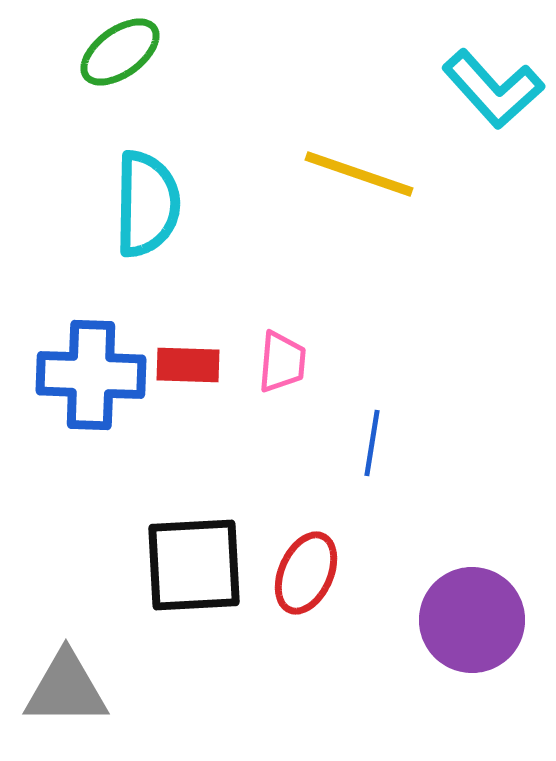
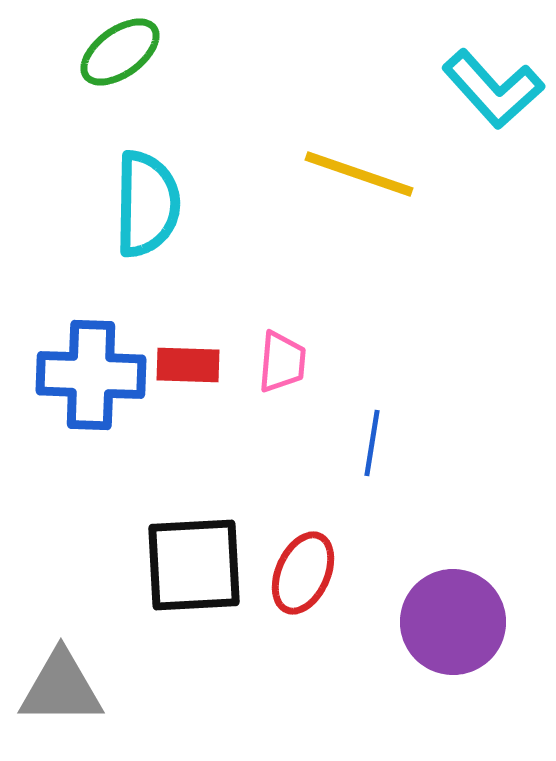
red ellipse: moved 3 px left
purple circle: moved 19 px left, 2 px down
gray triangle: moved 5 px left, 1 px up
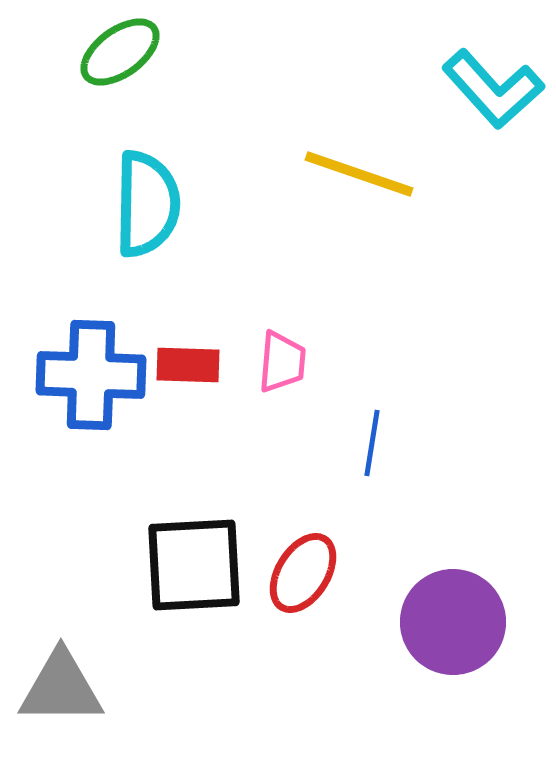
red ellipse: rotated 8 degrees clockwise
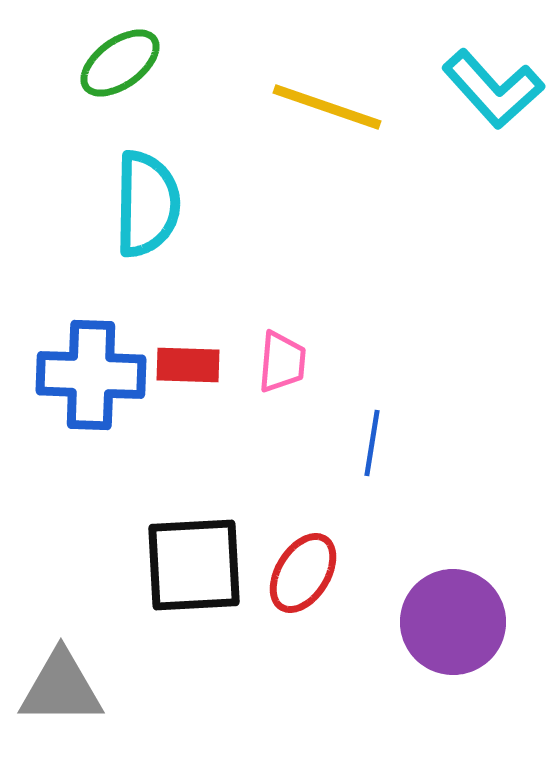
green ellipse: moved 11 px down
yellow line: moved 32 px left, 67 px up
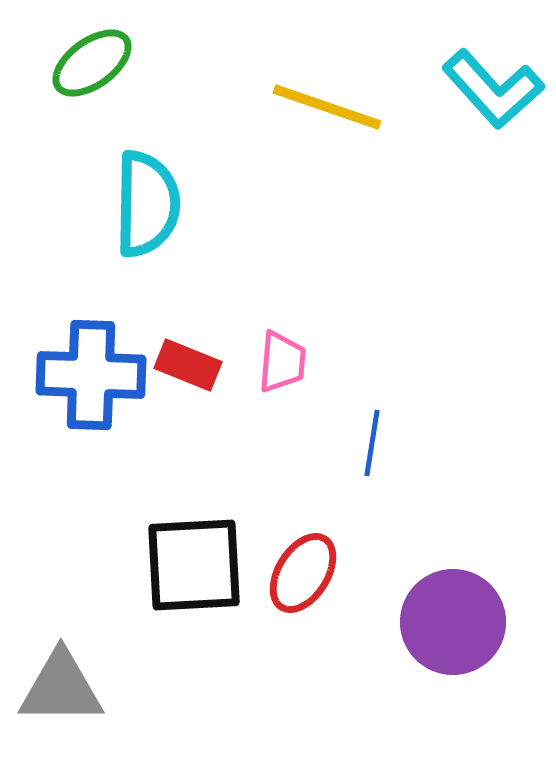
green ellipse: moved 28 px left
red rectangle: rotated 20 degrees clockwise
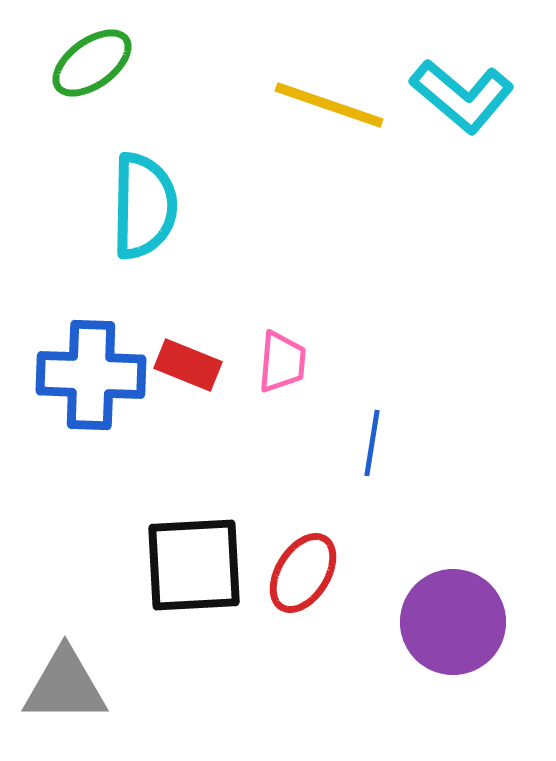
cyan L-shape: moved 31 px left, 7 px down; rotated 8 degrees counterclockwise
yellow line: moved 2 px right, 2 px up
cyan semicircle: moved 3 px left, 2 px down
gray triangle: moved 4 px right, 2 px up
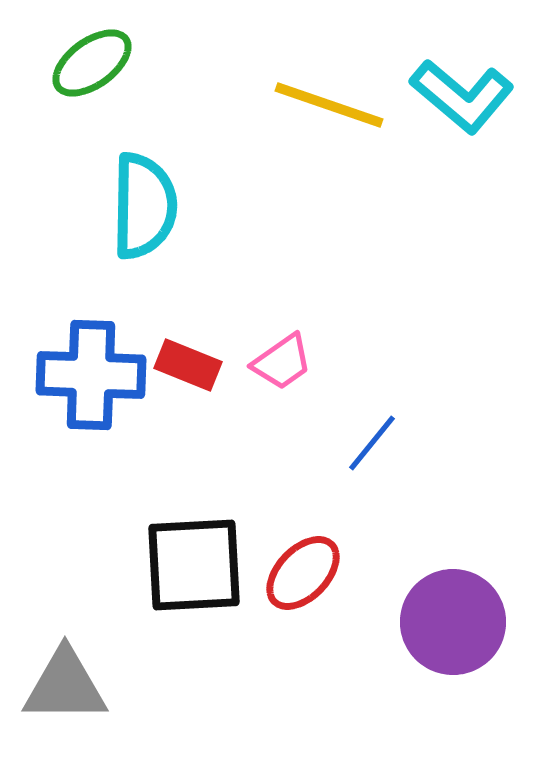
pink trapezoid: rotated 50 degrees clockwise
blue line: rotated 30 degrees clockwise
red ellipse: rotated 12 degrees clockwise
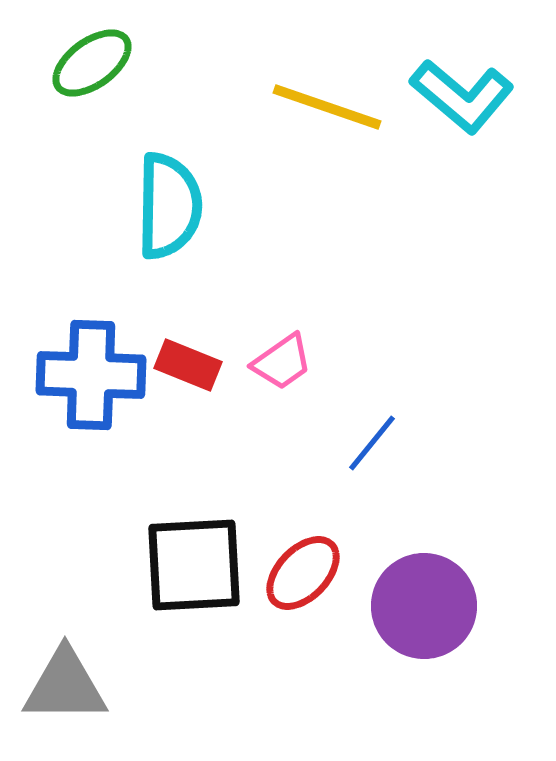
yellow line: moved 2 px left, 2 px down
cyan semicircle: moved 25 px right
purple circle: moved 29 px left, 16 px up
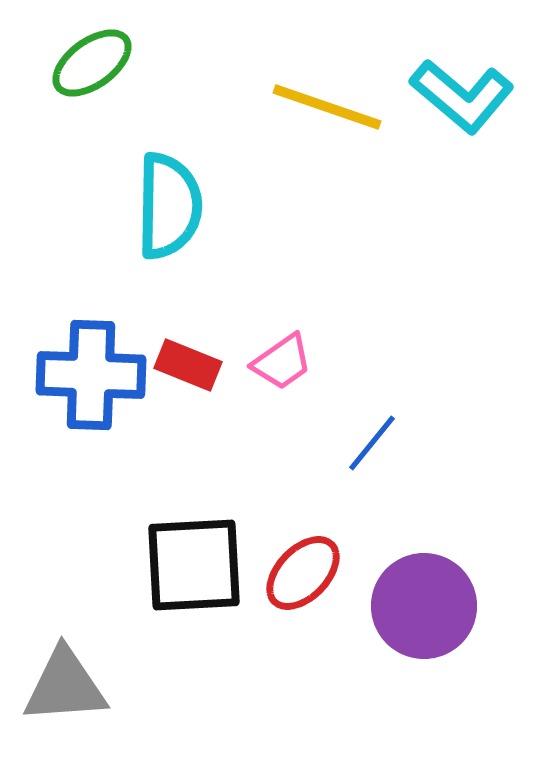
gray triangle: rotated 4 degrees counterclockwise
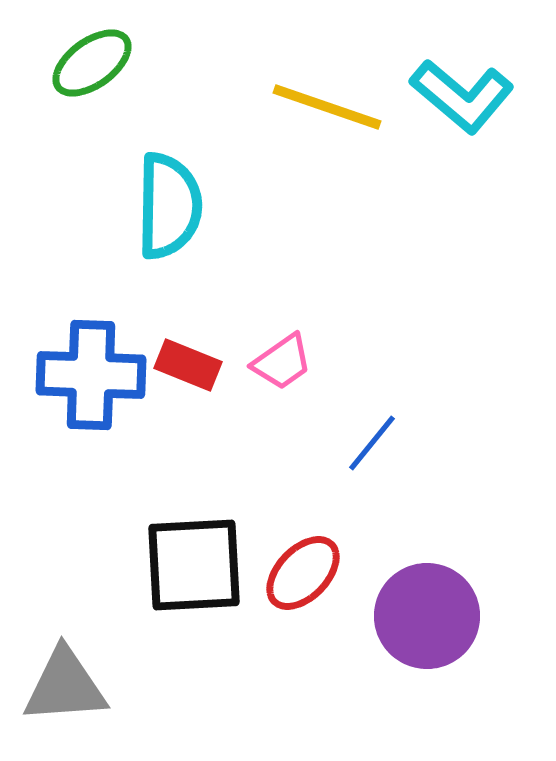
purple circle: moved 3 px right, 10 px down
